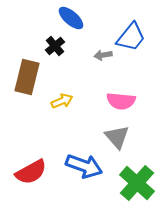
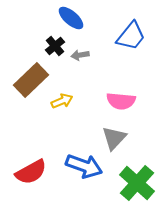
blue trapezoid: moved 1 px up
gray arrow: moved 23 px left
brown rectangle: moved 4 px right, 3 px down; rotated 32 degrees clockwise
gray triangle: moved 3 px left, 1 px down; rotated 24 degrees clockwise
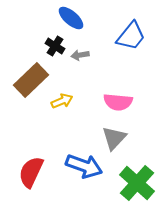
black cross: rotated 18 degrees counterclockwise
pink semicircle: moved 3 px left, 1 px down
red semicircle: rotated 144 degrees clockwise
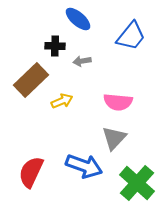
blue ellipse: moved 7 px right, 1 px down
black cross: rotated 30 degrees counterclockwise
gray arrow: moved 2 px right, 6 px down
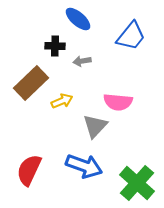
brown rectangle: moved 3 px down
gray triangle: moved 19 px left, 12 px up
red semicircle: moved 2 px left, 2 px up
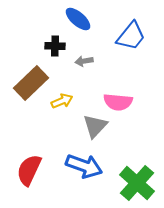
gray arrow: moved 2 px right
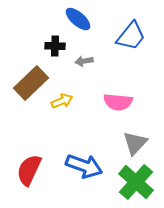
gray triangle: moved 40 px right, 17 px down
green cross: moved 1 px left, 1 px up
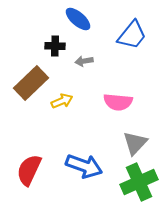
blue trapezoid: moved 1 px right, 1 px up
green cross: moved 3 px right; rotated 24 degrees clockwise
